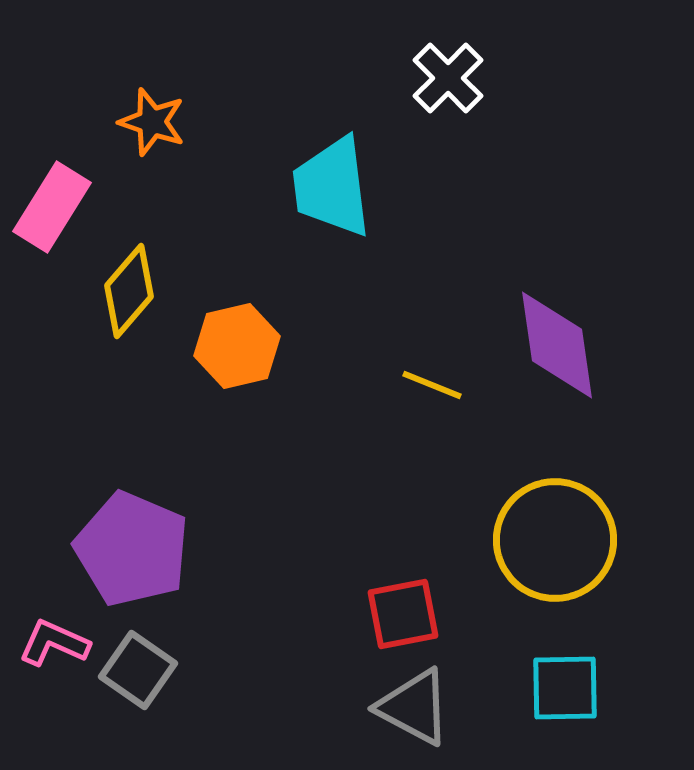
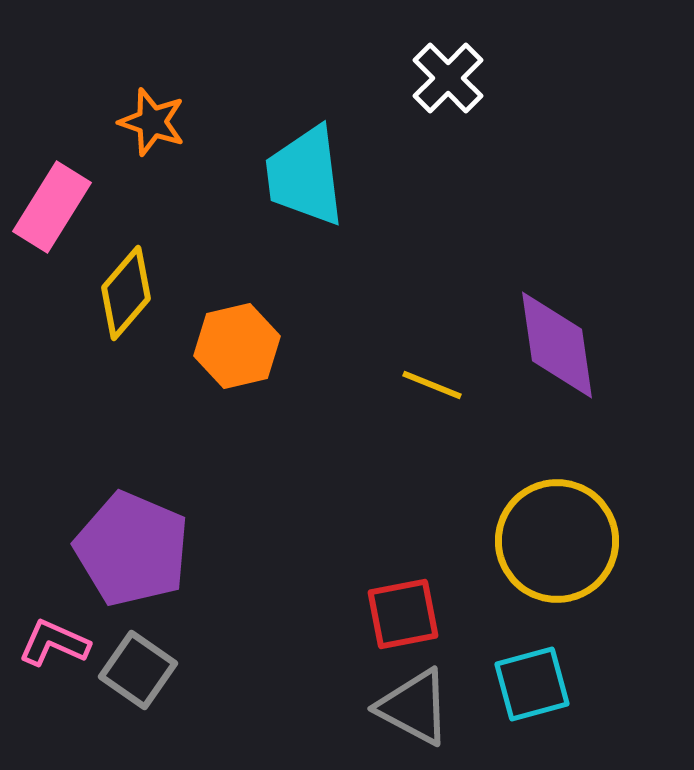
cyan trapezoid: moved 27 px left, 11 px up
yellow diamond: moved 3 px left, 2 px down
yellow circle: moved 2 px right, 1 px down
cyan square: moved 33 px left, 4 px up; rotated 14 degrees counterclockwise
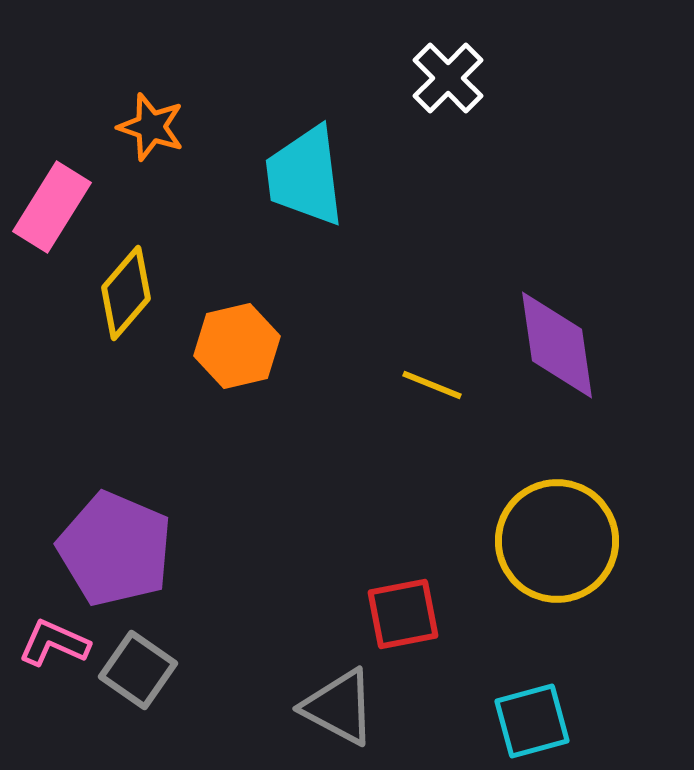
orange star: moved 1 px left, 5 px down
purple pentagon: moved 17 px left
cyan square: moved 37 px down
gray triangle: moved 75 px left
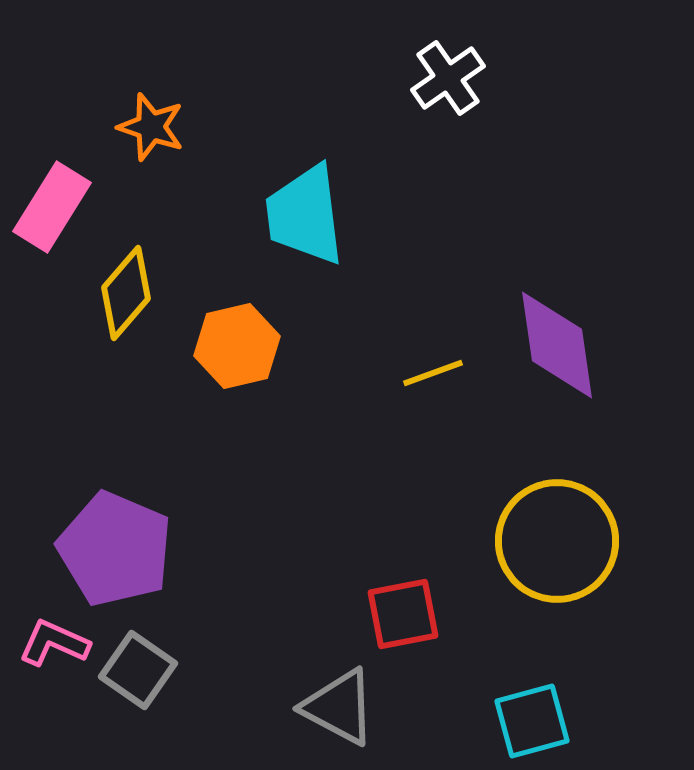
white cross: rotated 10 degrees clockwise
cyan trapezoid: moved 39 px down
yellow line: moved 1 px right, 12 px up; rotated 42 degrees counterclockwise
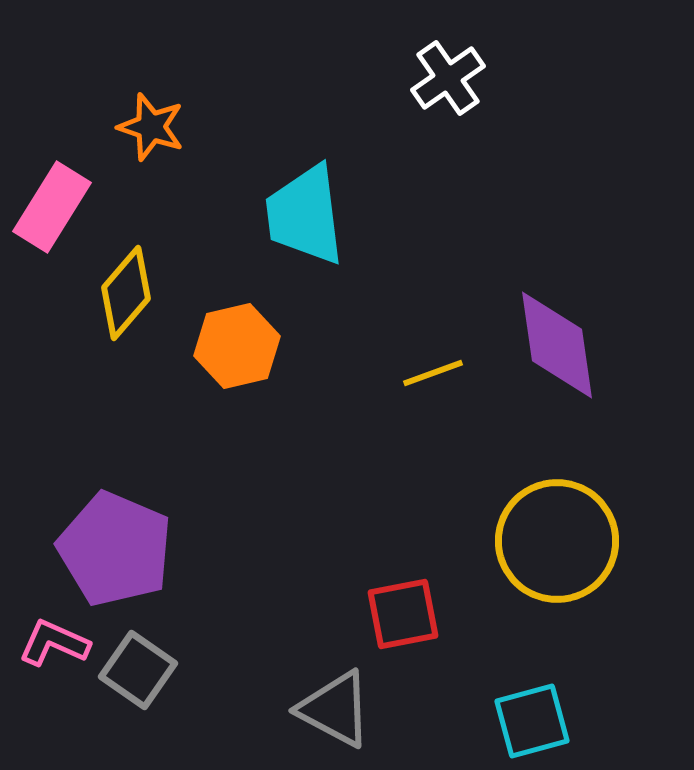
gray triangle: moved 4 px left, 2 px down
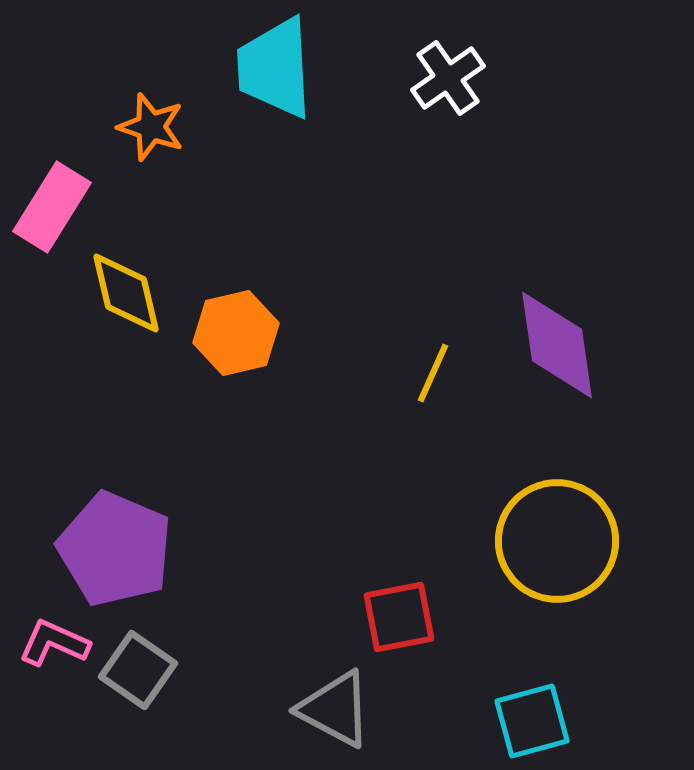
cyan trapezoid: moved 30 px left, 147 px up; rotated 4 degrees clockwise
yellow diamond: rotated 54 degrees counterclockwise
orange hexagon: moved 1 px left, 13 px up
yellow line: rotated 46 degrees counterclockwise
red square: moved 4 px left, 3 px down
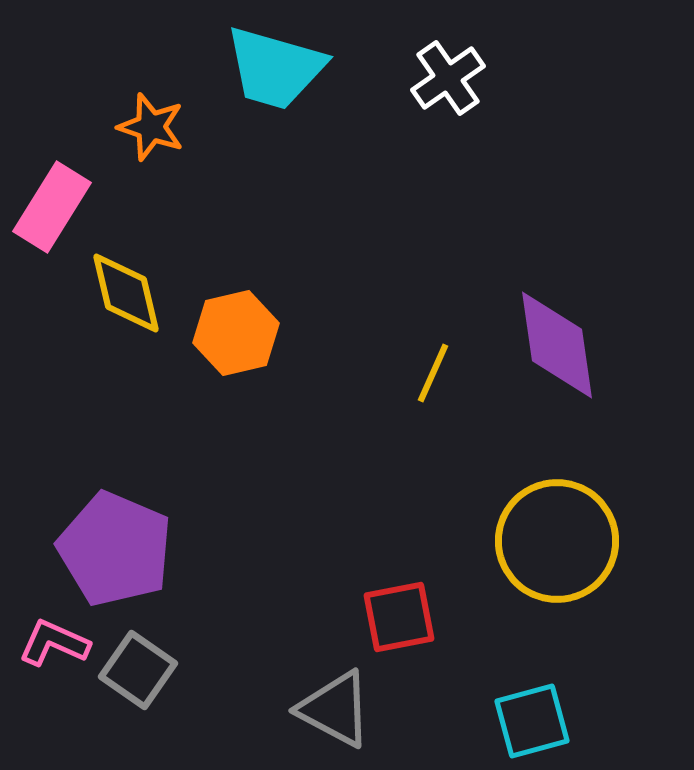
cyan trapezoid: rotated 71 degrees counterclockwise
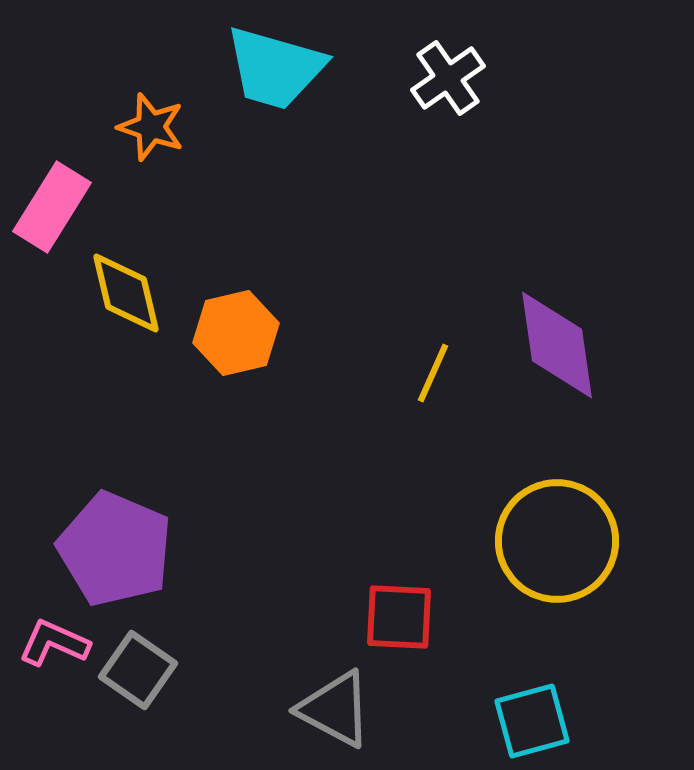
red square: rotated 14 degrees clockwise
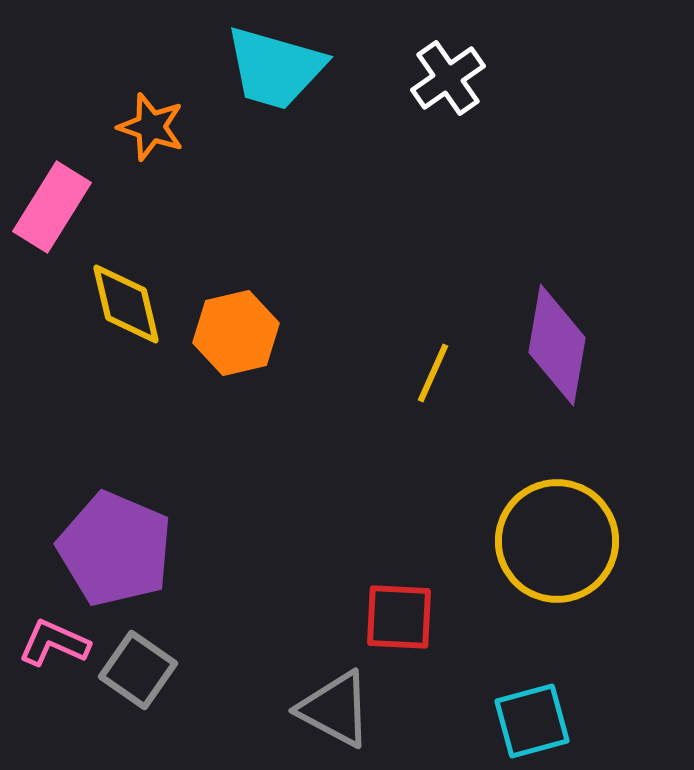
yellow diamond: moved 11 px down
purple diamond: rotated 18 degrees clockwise
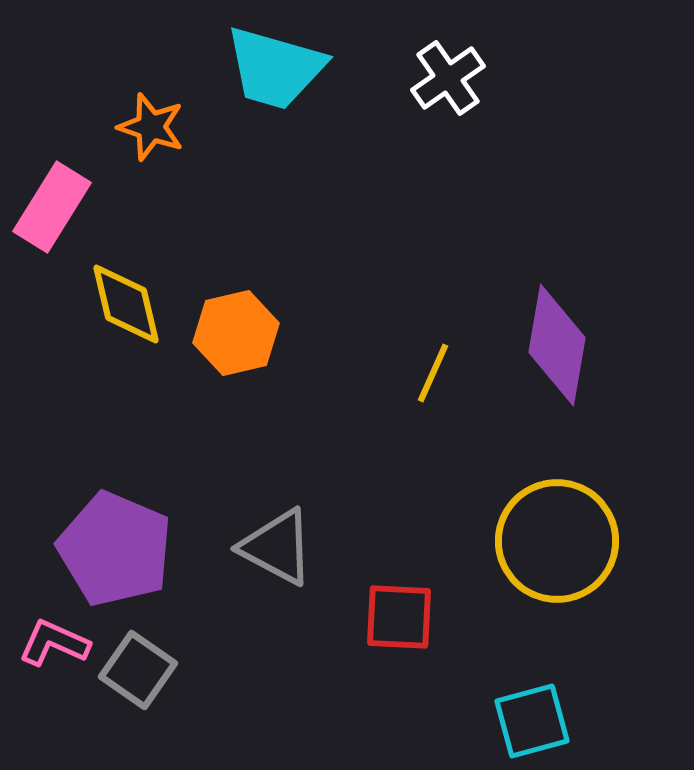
gray triangle: moved 58 px left, 162 px up
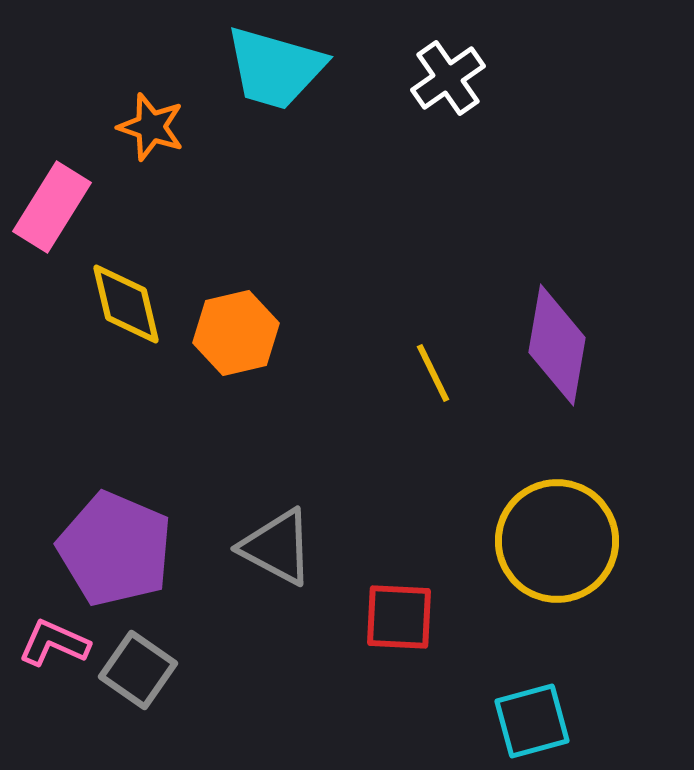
yellow line: rotated 50 degrees counterclockwise
